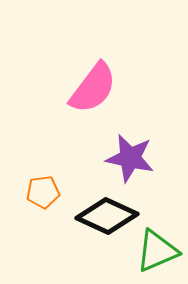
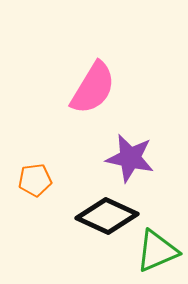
pink semicircle: rotated 6 degrees counterclockwise
orange pentagon: moved 8 px left, 12 px up
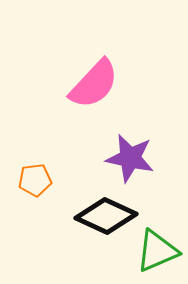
pink semicircle: moved 1 px right, 4 px up; rotated 12 degrees clockwise
black diamond: moved 1 px left
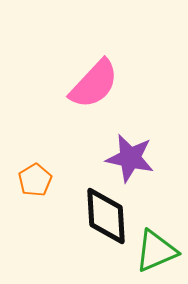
orange pentagon: rotated 24 degrees counterclockwise
black diamond: rotated 62 degrees clockwise
green triangle: moved 1 px left
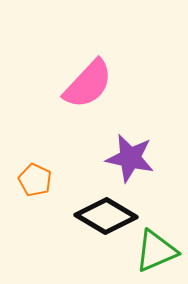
pink semicircle: moved 6 px left
orange pentagon: rotated 16 degrees counterclockwise
black diamond: rotated 56 degrees counterclockwise
